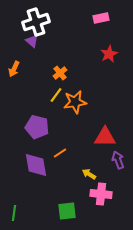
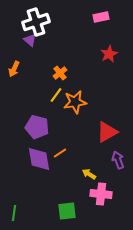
pink rectangle: moved 1 px up
purple triangle: moved 2 px left, 1 px up
red triangle: moved 2 px right, 5 px up; rotated 30 degrees counterclockwise
purple diamond: moved 3 px right, 6 px up
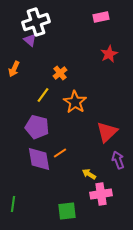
yellow line: moved 13 px left
orange star: rotated 30 degrees counterclockwise
red triangle: rotated 15 degrees counterclockwise
pink cross: rotated 15 degrees counterclockwise
green line: moved 1 px left, 9 px up
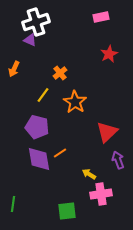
purple triangle: rotated 16 degrees counterclockwise
